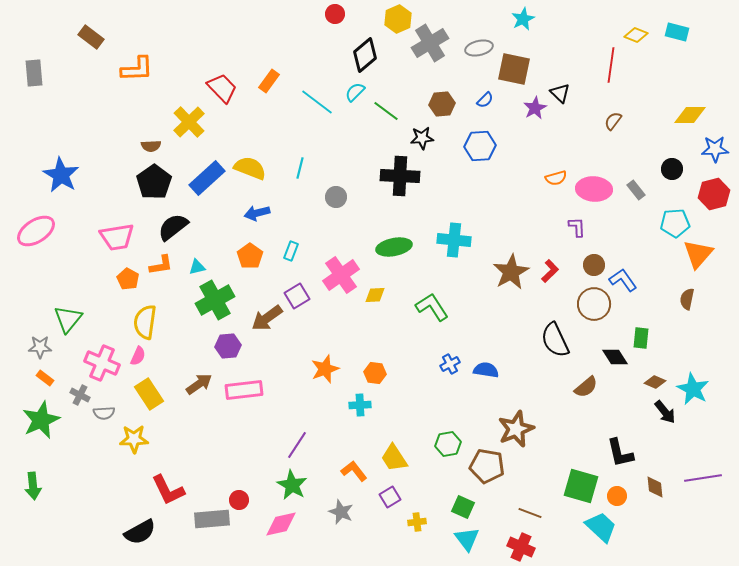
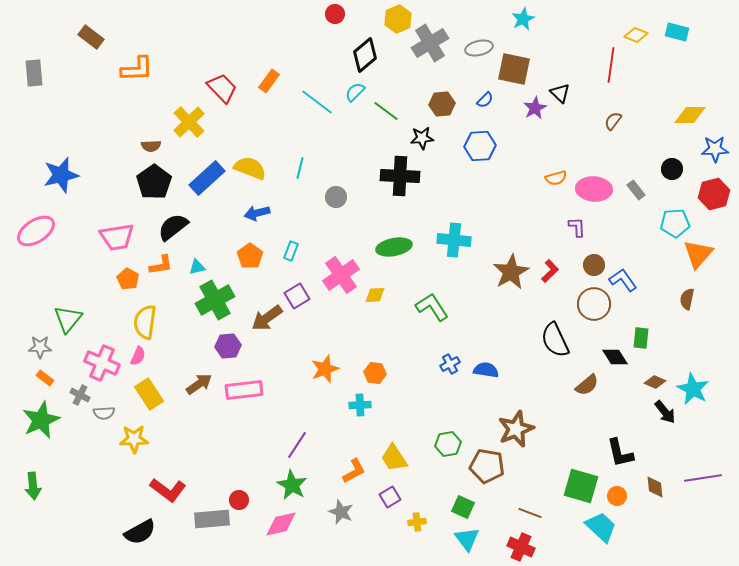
blue star at (61, 175): rotated 27 degrees clockwise
brown semicircle at (586, 387): moved 1 px right, 2 px up
orange L-shape at (354, 471): rotated 100 degrees clockwise
red L-shape at (168, 490): rotated 27 degrees counterclockwise
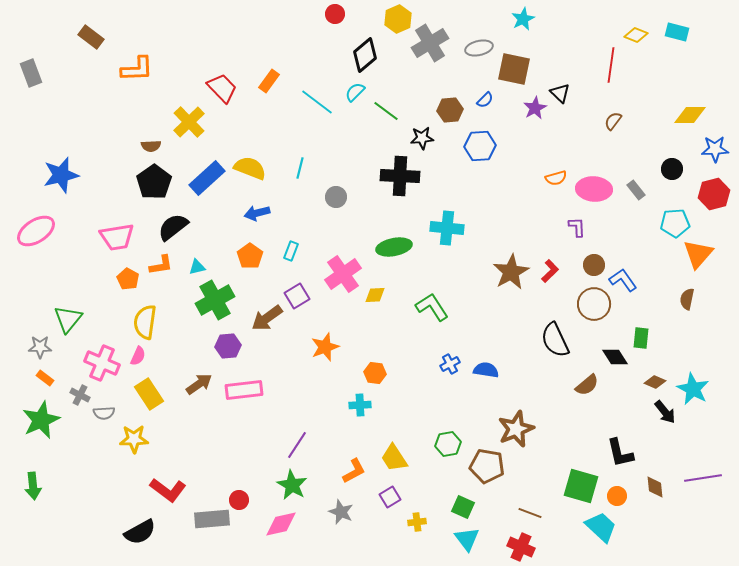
gray rectangle at (34, 73): moved 3 px left; rotated 16 degrees counterclockwise
brown hexagon at (442, 104): moved 8 px right, 6 px down
cyan cross at (454, 240): moved 7 px left, 12 px up
pink cross at (341, 275): moved 2 px right, 1 px up
orange star at (325, 369): moved 22 px up
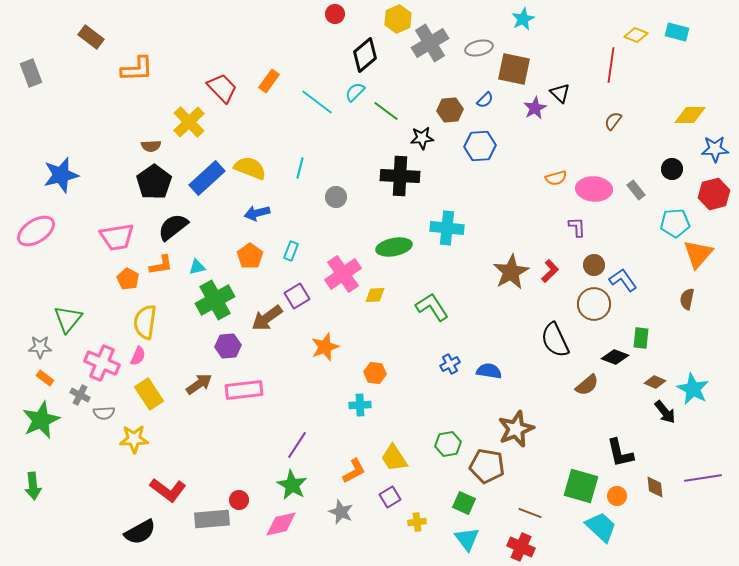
black diamond at (615, 357): rotated 36 degrees counterclockwise
blue semicircle at (486, 370): moved 3 px right, 1 px down
green square at (463, 507): moved 1 px right, 4 px up
